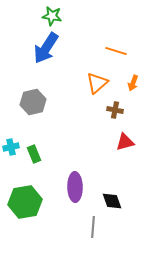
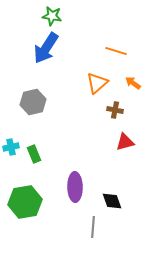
orange arrow: rotated 105 degrees clockwise
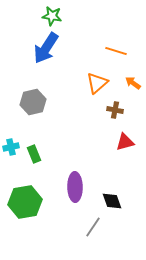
gray line: rotated 30 degrees clockwise
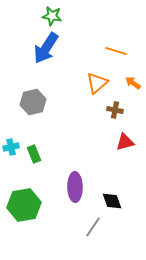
green hexagon: moved 1 px left, 3 px down
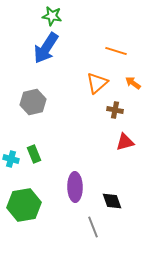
cyan cross: moved 12 px down; rotated 28 degrees clockwise
gray line: rotated 55 degrees counterclockwise
